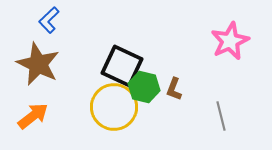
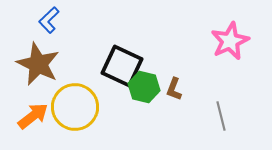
yellow circle: moved 39 px left
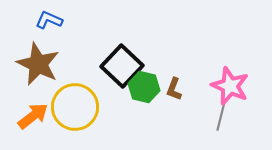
blue L-shape: rotated 68 degrees clockwise
pink star: moved 45 px down; rotated 24 degrees counterclockwise
black square: rotated 18 degrees clockwise
gray line: rotated 28 degrees clockwise
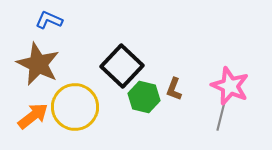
green hexagon: moved 10 px down
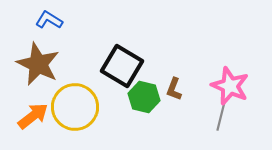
blue L-shape: rotated 8 degrees clockwise
black square: rotated 12 degrees counterclockwise
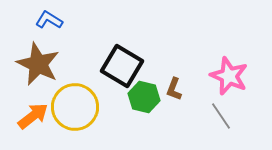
pink star: moved 1 px left, 10 px up
gray line: rotated 48 degrees counterclockwise
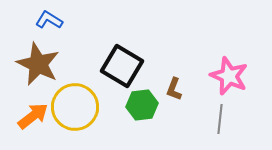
green hexagon: moved 2 px left, 8 px down; rotated 20 degrees counterclockwise
gray line: moved 1 px left, 3 px down; rotated 40 degrees clockwise
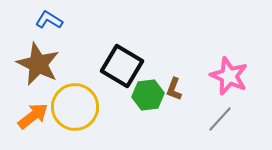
green hexagon: moved 6 px right, 10 px up
gray line: rotated 36 degrees clockwise
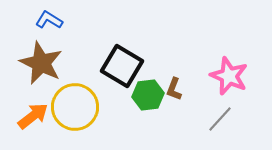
brown star: moved 3 px right, 1 px up
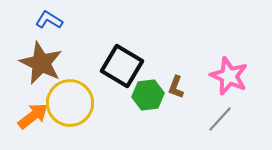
brown L-shape: moved 2 px right, 2 px up
yellow circle: moved 5 px left, 4 px up
